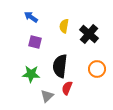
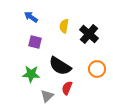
black semicircle: rotated 65 degrees counterclockwise
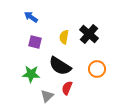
yellow semicircle: moved 11 px down
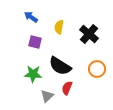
yellow semicircle: moved 5 px left, 10 px up
green star: moved 2 px right
